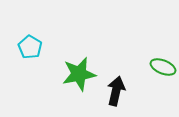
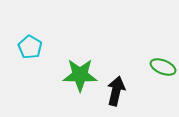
green star: moved 1 px right, 1 px down; rotated 12 degrees clockwise
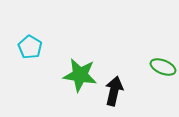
green star: rotated 8 degrees clockwise
black arrow: moved 2 px left
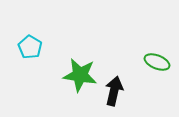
green ellipse: moved 6 px left, 5 px up
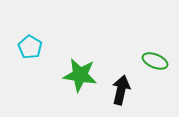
green ellipse: moved 2 px left, 1 px up
black arrow: moved 7 px right, 1 px up
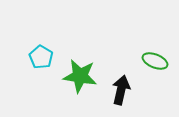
cyan pentagon: moved 11 px right, 10 px down
green star: moved 1 px down
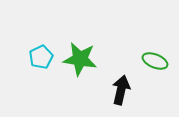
cyan pentagon: rotated 15 degrees clockwise
green star: moved 17 px up
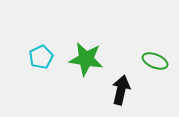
green star: moved 6 px right
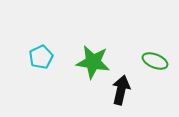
green star: moved 7 px right, 3 px down
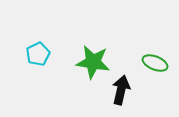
cyan pentagon: moved 3 px left, 3 px up
green ellipse: moved 2 px down
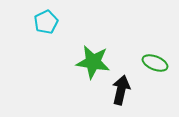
cyan pentagon: moved 8 px right, 32 px up
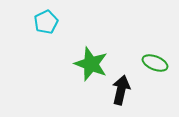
green star: moved 2 px left, 2 px down; rotated 12 degrees clockwise
